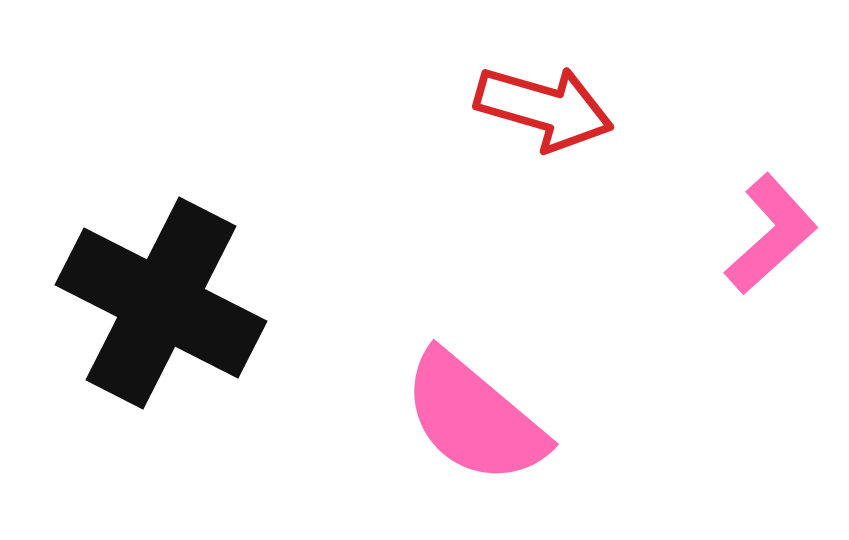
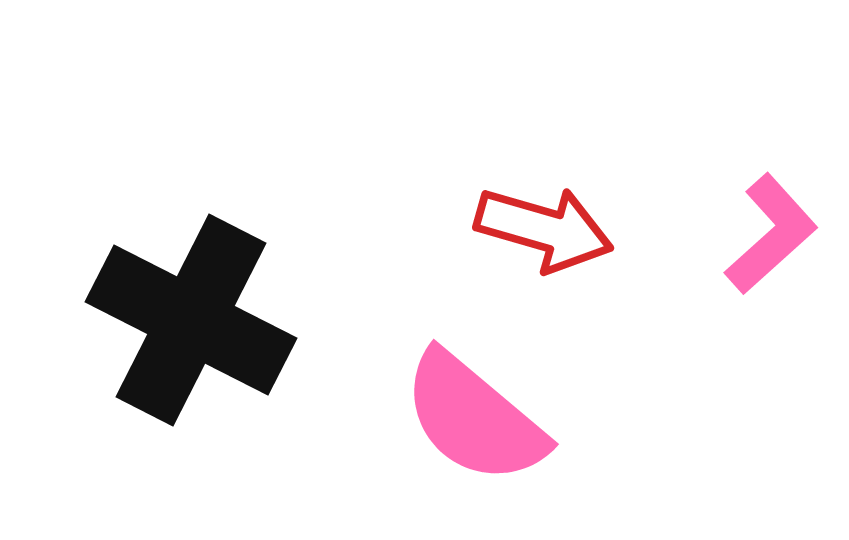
red arrow: moved 121 px down
black cross: moved 30 px right, 17 px down
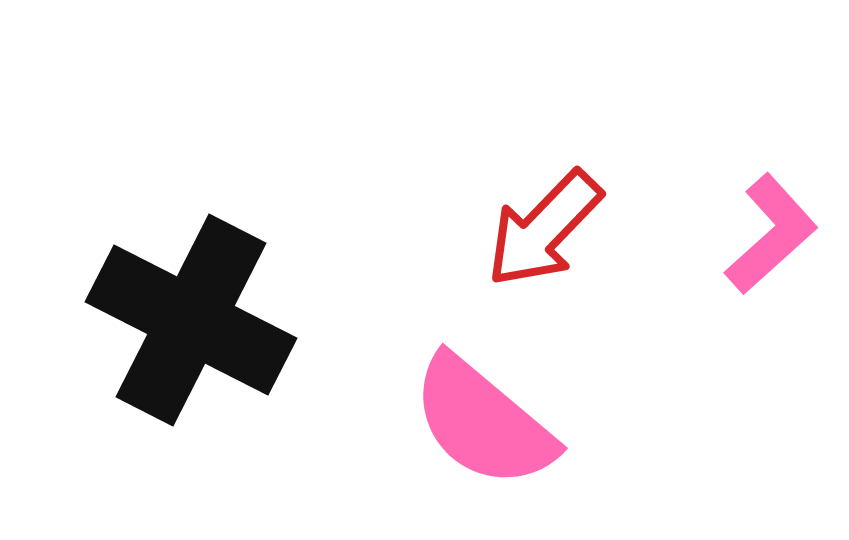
red arrow: rotated 118 degrees clockwise
pink semicircle: moved 9 px right, 4 px down
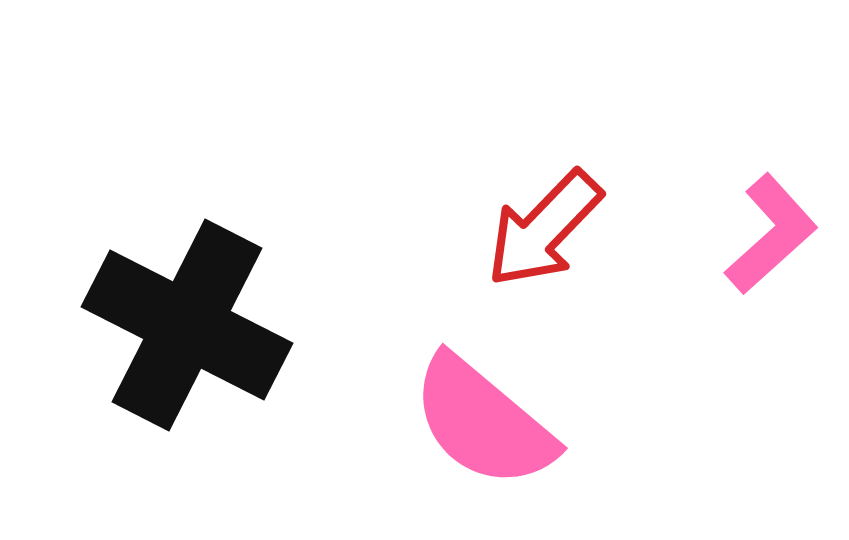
black cross: moved 4 px left, 5 px down
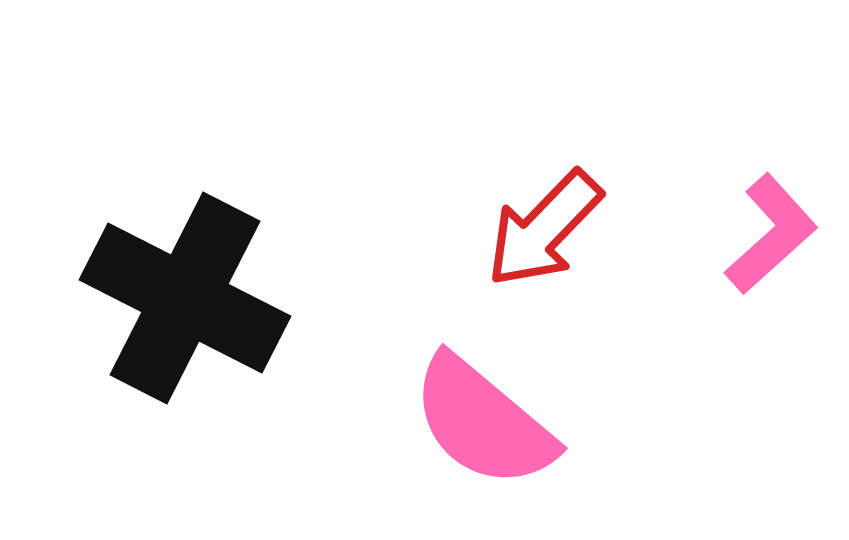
black cross: moved 2 px left, 27 px up
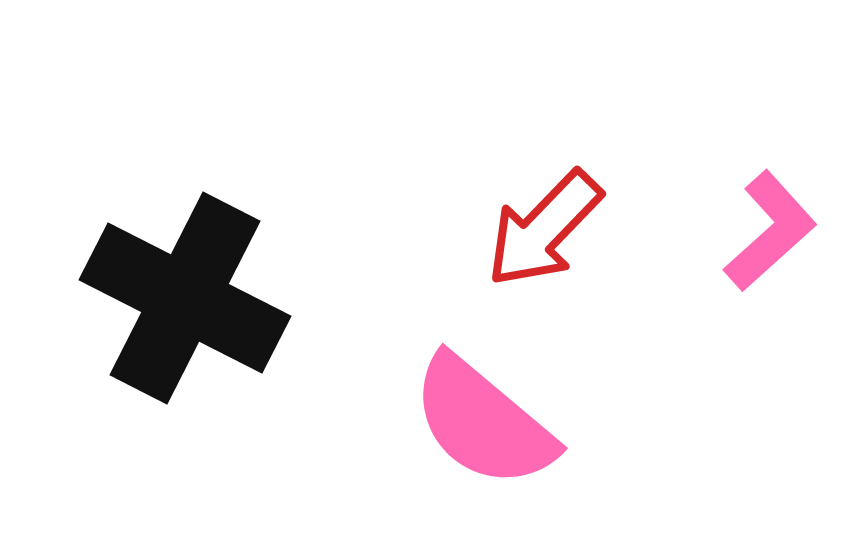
pink L-shape: moved 1 px left, 3 px up
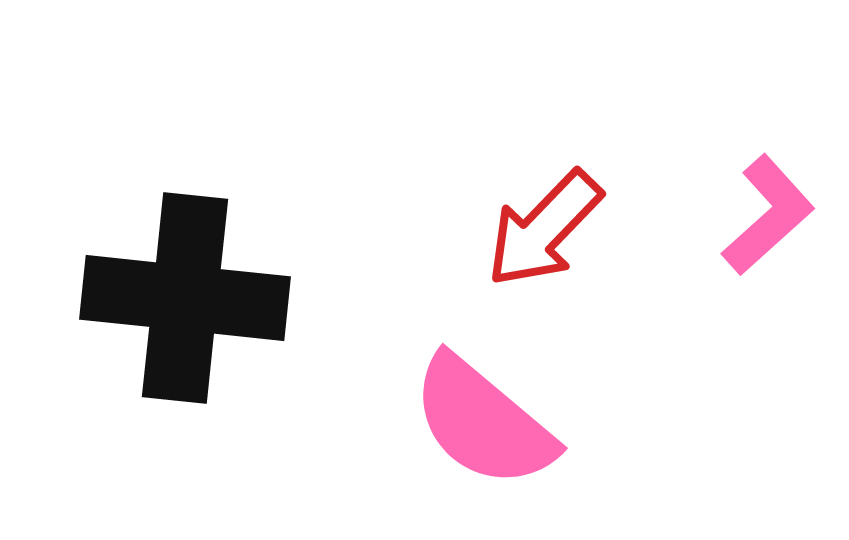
pink L-shape: moved 2 px left, 16 px up
black cross: rotated 21 degrees counterclockwise
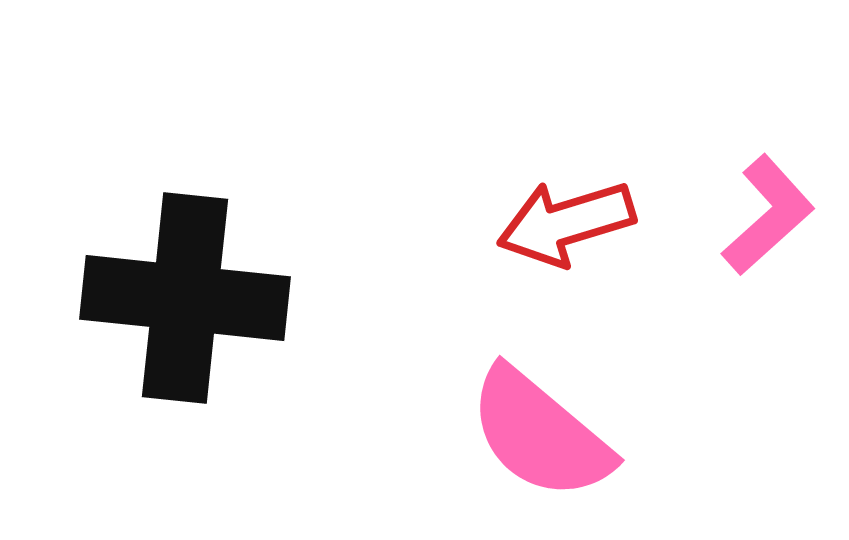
red arrow: moved 22 px right, 6 px up; rotated 29 degrees clockwise
pink semicircle: moved 57 px right, 12 px down
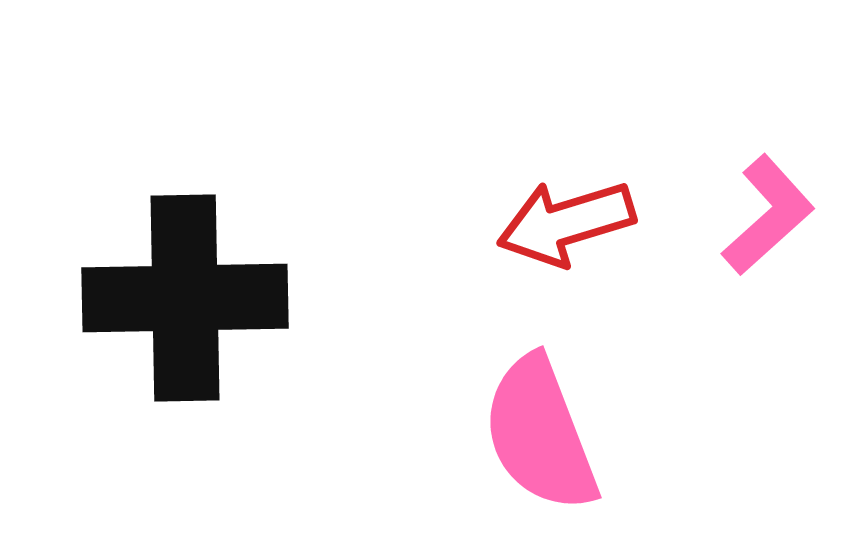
black cross: rotated 7 degrees counterclockwise
pink semicircle: rotated 29 degrees clockwise
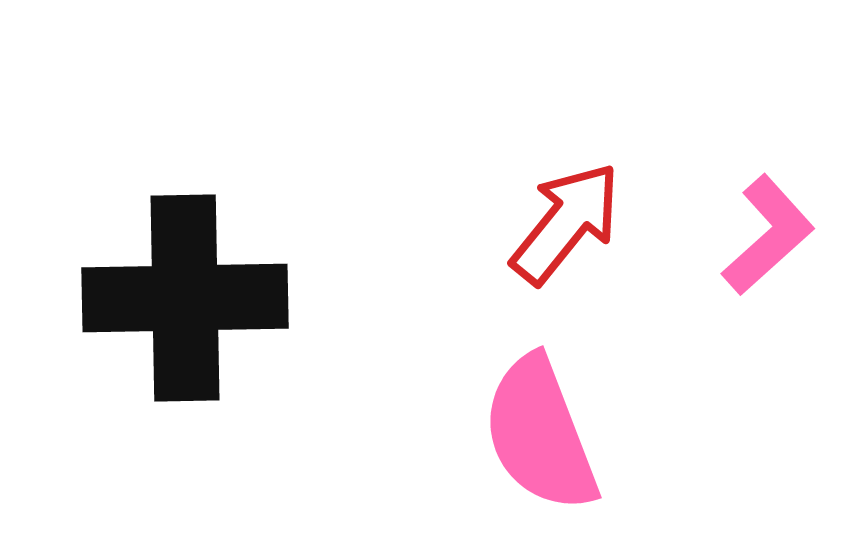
pink L-shape: moved 20 px down
red arrow: rotated 146 degrees clockwise
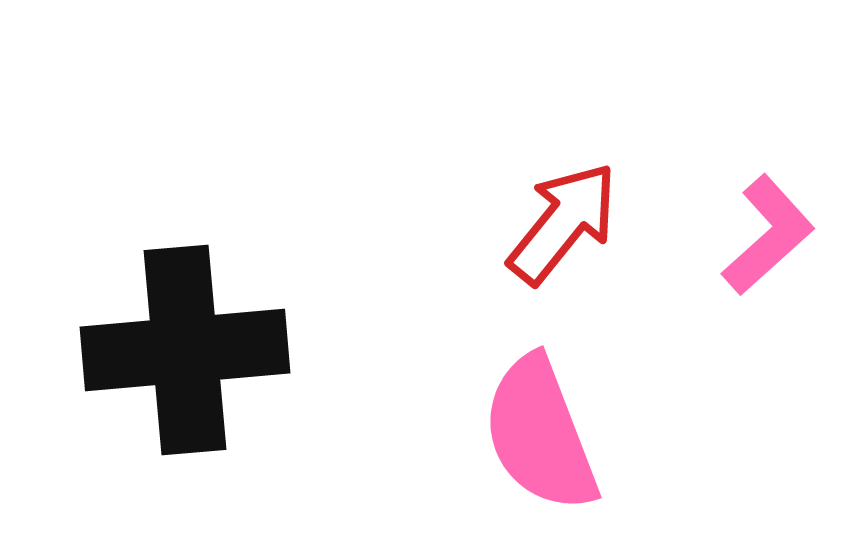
red arrow: moved 3 px left
black cross: moved 52 px down; rotated 4 degrees counterclockwise
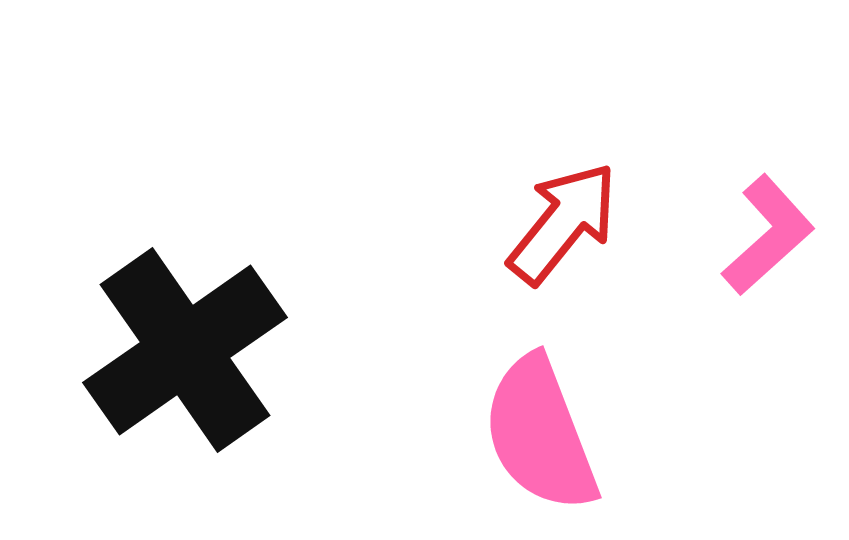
black cross: rotated 30 degrees counterclockwise
